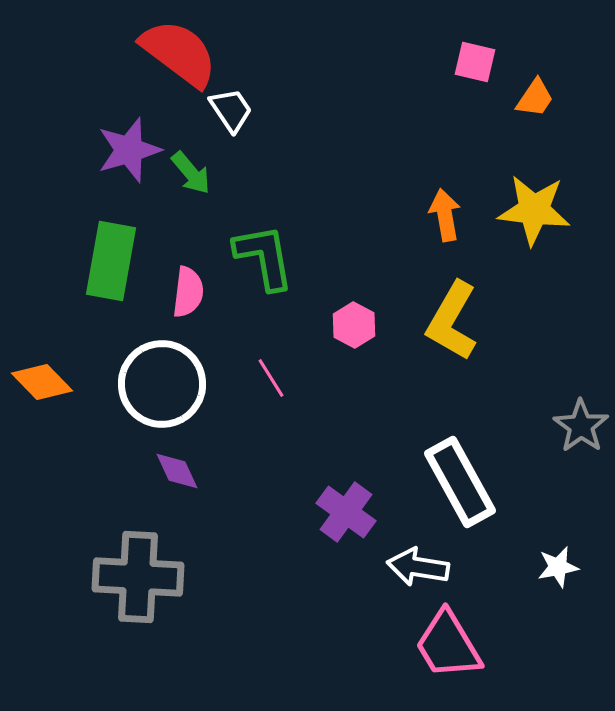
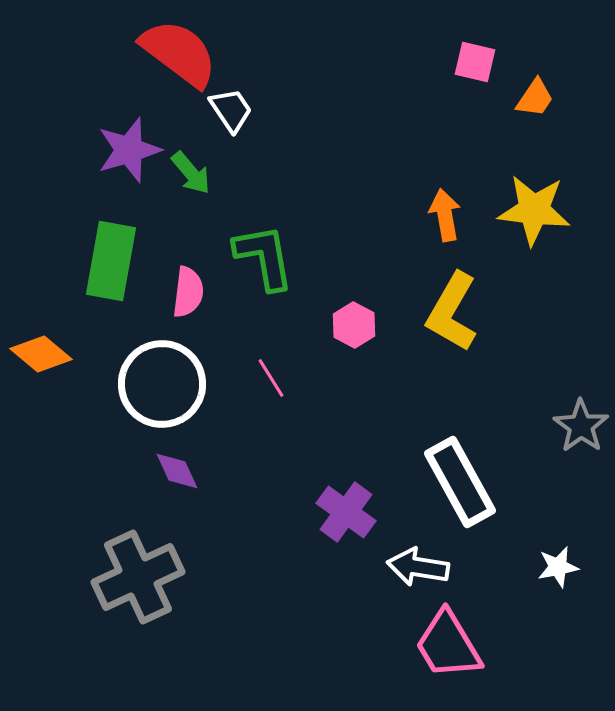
yellow L-shape: moved 9 px up
orange diamond: moved 1 px left, 28 px up; rotated 6 degrees counterclockwise
gray cross: rotated 28 degrees counterclockwise
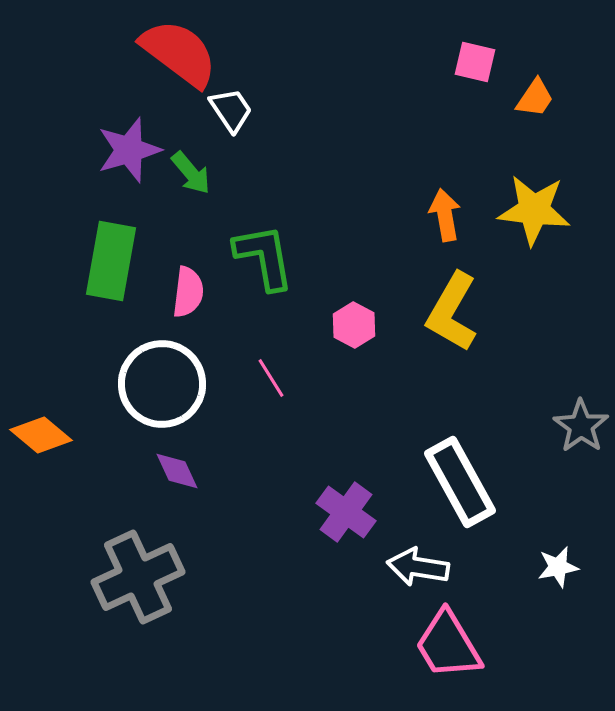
orange diamond: moved 81 px down
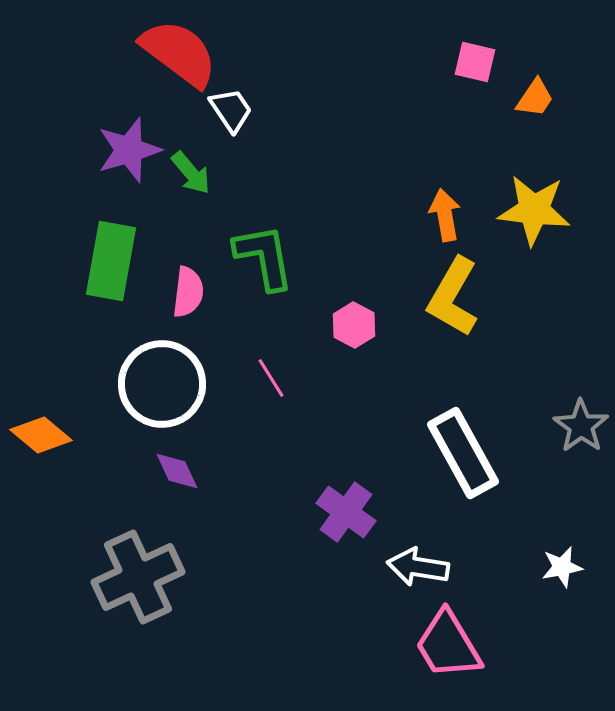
yellow L-shape: moved 1 px right, 15 px up
white rectangle: moved 3 px right, 29 px up
white star: moved 4 px right
